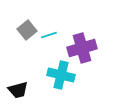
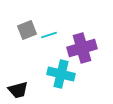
gray square: rotated 18 degrees clockwise
cyan cross: moved 1 px up
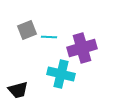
cyan line: moved 2 px down; rotated 21 degrees clockwise
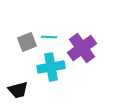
gray square: moved 12 px down
purple cross: rotated 20 degrees counterclockwise
cyan cross: moved 10 px left, 7 px up; rotated 24 degrees counterclockwise
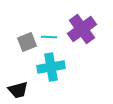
purple cross: moved 19 px up
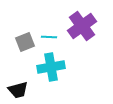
purple cross: moved 3 px up
gray square: moved 2 px left
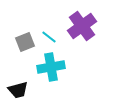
cyan line: rotated 35 degrees clockwise
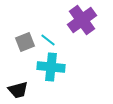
purple cross: moved 6 px up
cyan line: moved 1 px left, 3 px down
cyan cross: rotated 16 degrees clockwise
